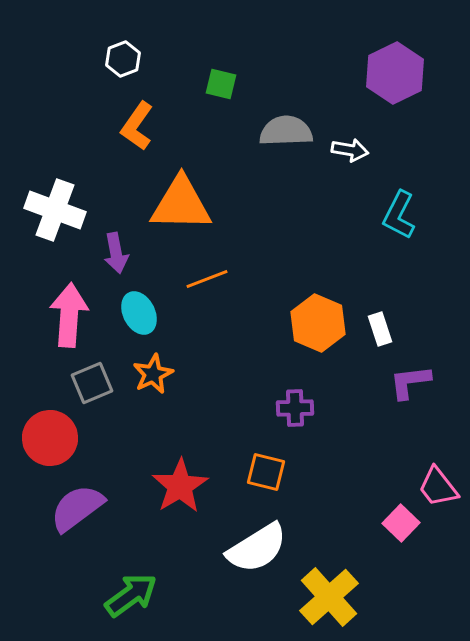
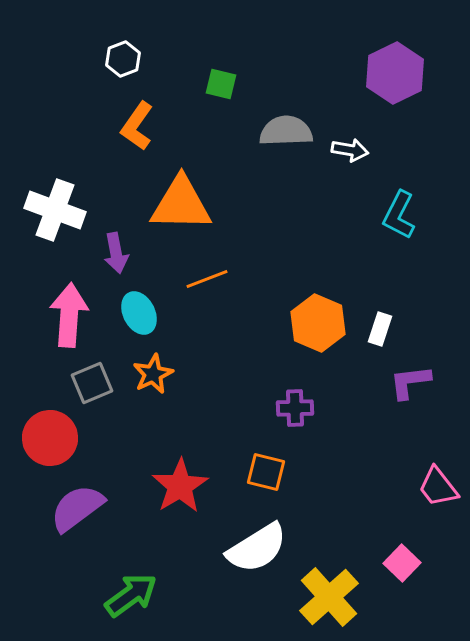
white rectangle: rotated 36 degrees clockwise
pink square: moved 1 px right, 40 px down
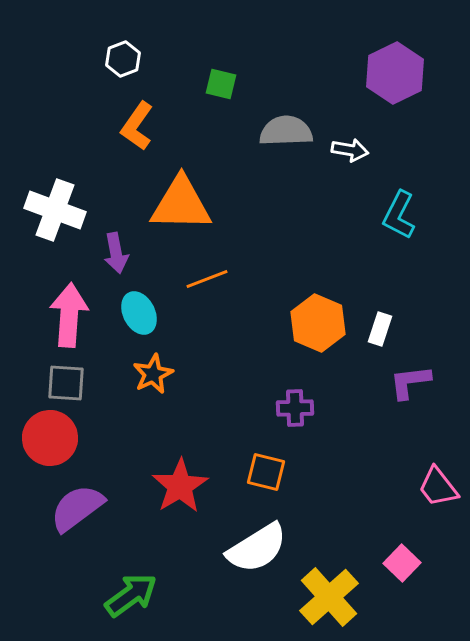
gray square: moved 26 px left; rotated 27 degrees clockwise
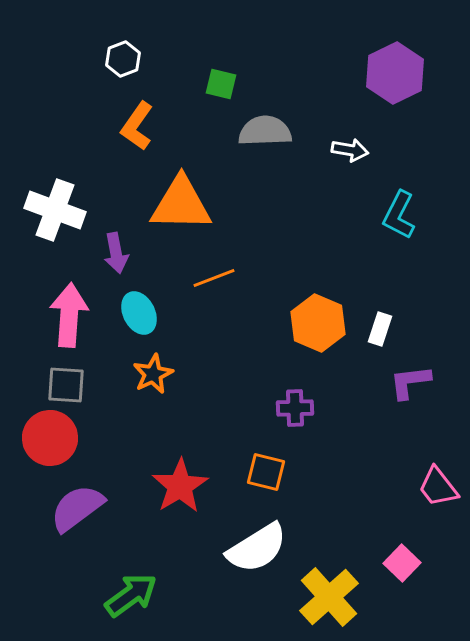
gray semicircle: moved 21 px left
orange line: moved 7 px right, 1 px up
gray square: moved 2 px down
